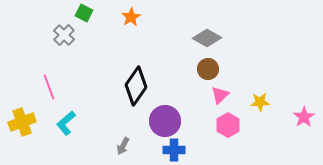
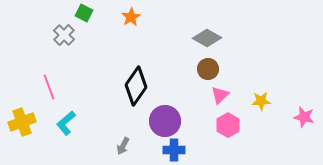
yellow star: moved 1 px right, 1 px up
pink star: rotated 25 degrees counterclockwise
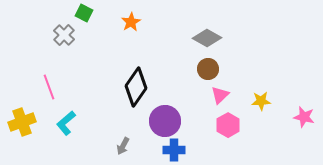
orange star: moved 5 px down
black diamond: moved 1 px down
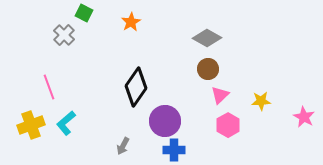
pink star: rotated 15 degrees clockwise
yellow cross: moved 9 px right, 3 px down
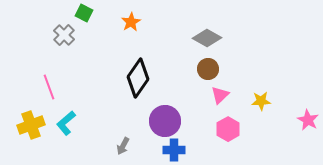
black diamond: moved 2 px right, 9 px up
pink star: moved 4 px right, 3 px down
pink hexagon: moved 4 px down
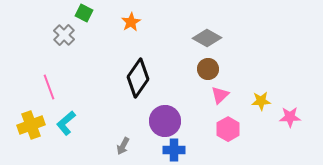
pink star: moved 18 px left, 3 px up; rotated 30 degrees counterclockwise
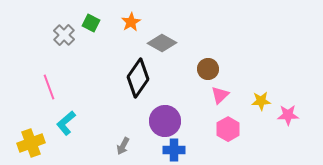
green square: moved 7 px right, 10 px down
gray diamond: moved 45 px left, 5 px down
pink star: moved 2 px left, 2 px up
yellow cross: moved 18 px down
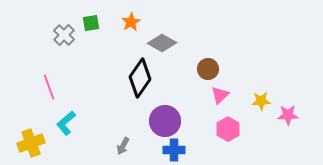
green square: rotated 36 degrees counterclockwise
black diamond: moved 2 px right
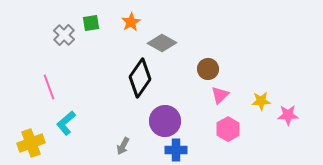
blue cross: moved 2 px right
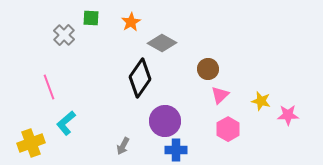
green square: moved 5 px up; rotated 12 degrees clockwise
yellow star: rotated 18 degrees clockwise
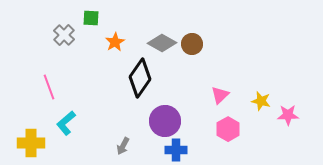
orange star: moved 16 px left, 20 px down
brown circle: moved 16 px left, 25 px up
yellow cross: rotated 20 degrees clockwise
